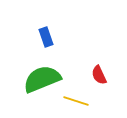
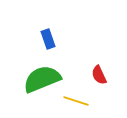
blue rectangle: moved 2 px right, 2 px down
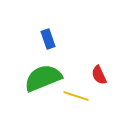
green semicircle: moved 1 px right, 1 px up
yellow line: moved 5 px up
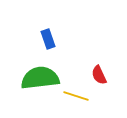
green semicircle: moved 3 px left; rotated 15 degrees clockwise
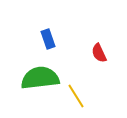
red semicircle: moved 22 px up
yellow line: rotated 40 degrees clockwise
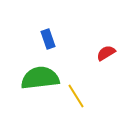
red semicircle: moved 7 px right; rotated 84 degrees clockwise
